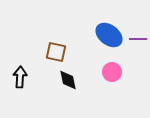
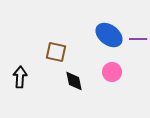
black diamond: moved 6 px right, 1 px down
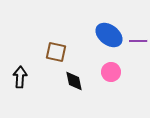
purple line: moved 2 px down
pink circle: moved 1 px left
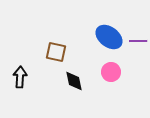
blue ellipse: moved 2 px down
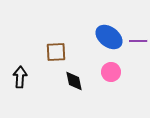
brown square: rotated 15 degrees counterclockwise
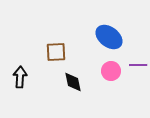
purple line: moved 24 px down
pink circle: moved 1 px up
black diamond: moved 1 px left, 1 px down
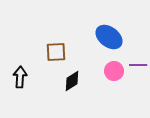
pink circle: moved 3 px right
black diamond: moved 1 px left, 1 px up; rotated 70 degrees clockwise
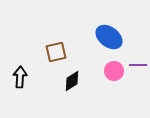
brown square: rotated 10 degrees counterclockwise
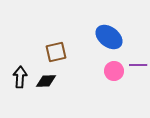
black diamond: moved 26 px left; rotated 30 degrees clockwise
